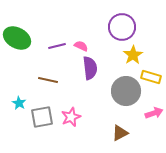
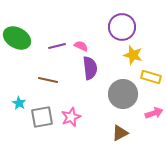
yellow star: rotated 24 degrees counterclockwise
gray circle: moved 3 px left, 3 px down
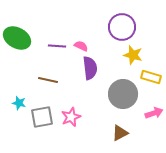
purple line: rotated 18 degrees clockwise
cyan star: rotated 16 degrees counterclockwise
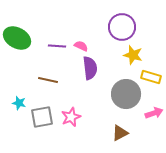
gray circle: moved 3 px right
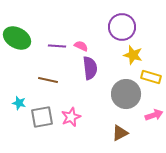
pink arrow: moved 2 px down
